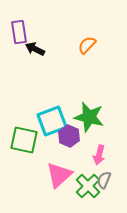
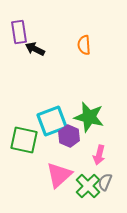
orange semicircle: moved 3 px left; rotated 48 degrees counterclockwise
gray semicircle: moved 1 px right, 2 px down
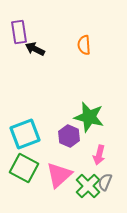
cyan square: moved 27 px left, 13 px down
green square: moved 28 px down; rotated 16 degrees clockwise
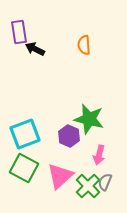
green star: moved 2 px down
pink triangle: moved 1 px right, 1 px down
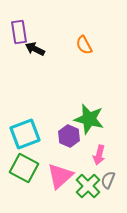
orange semicircle: rotated 24 degrees counterclockwise
gray semicircle: moved 3 px right, 2 px up
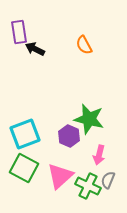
green cross: rotated 20 degrees counterclockwise
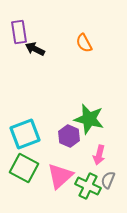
orange semicircle: moved 2 px up
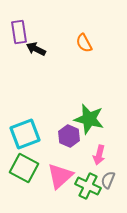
black arrow: moved 1 px right
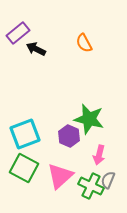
purple rectangle: moved 1 px left, 1 px down; rotated 60 degrees clockwise
green cross: moved 3 px right
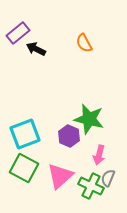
gray semicircle: moved 2 px up
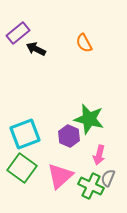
green square: moved 2 px left; rotated 8 degrees clockwise
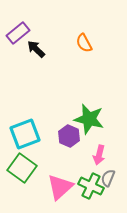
black arrow: rotated 18 degrees clockwise
pink triangle: moved 11 px down
